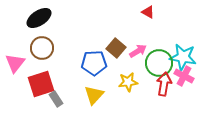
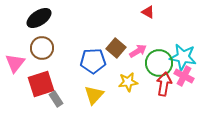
blue pentagon: moved 1 px left, 2 px up
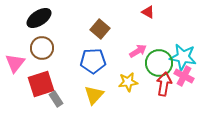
brown square: moved 16 px left, 19 px up
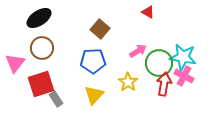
yellow star: rotated 30 degrees counterclockwise
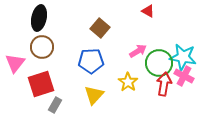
red triangle: moved 1 px up
black ellipse: rotated 45 degrees counterclockwise
brown square: moved 1 px up
brown circle: moved 1 px up
blue pentagon: moved 2 px left
gray rectangle: moved 1 px left, 6 px down; rotated 63 degrees clockwise
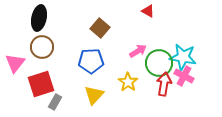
gray rectangle: moved 3 px up
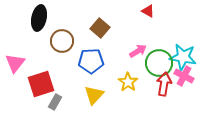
brown circle: moved 20 px right, 6 px up
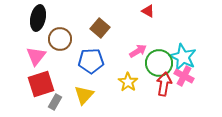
black ellipse: moved 1 px left
brown circle: moved 2 px left, 2 px up
cyan star: rotated 16 degrees clockwise
pink triangle: moved 21 px right, 7 px up
yellow triangle: moved 10 px left
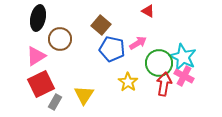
brown square: moved 1 px right, 3 px up
pink arrow: moved 8 px up
pink triangle: rotated 20 degrees clockwise
blue pentagon: moved 21 px right, 12 px up; rotated 15 degrees clockwise
red square: rotated 8 degrees counterclockwise
yellow triangle: rotated 10 degrees counterclockwise
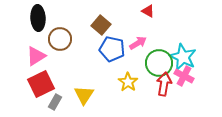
black ellipse: rotated 15 degrees counterclockwise
